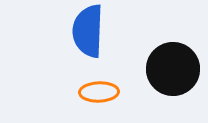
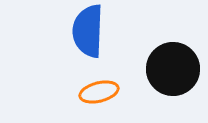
orange ellipse: rotated 12 degrees counterclockwise
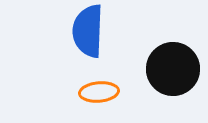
orange ellipse: rotated 9 degrees clockwise
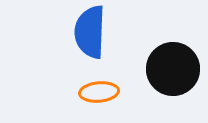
blue semicircle: moved 2 px right, 1 px down
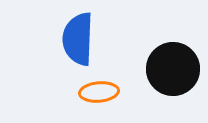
blue semicircle: moved 12 px left, 7 px down
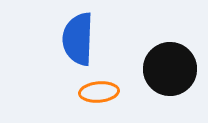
black circle: moved 3 px left
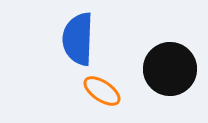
orange ellipse: moved 3 px right, 1 px up; rotated 39 degrees clockwise
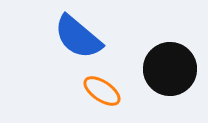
blue semicircle: moved 2 px up; rotated 52 degrees counterclockwise
